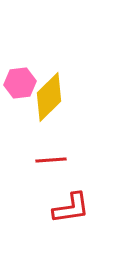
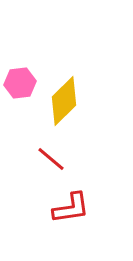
yellow diamond: moved 15 px right, 4 px down
red line: moved 1 px up; rotated 44 degrees clockwise
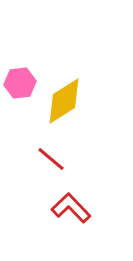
yellow diamond: rotated 12 degrees clockwise
red L-shape: rotated 126 degrees counterclockwise
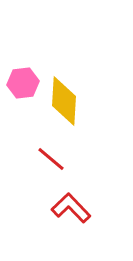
pink hexagon: moved 3 px right
yellow diamond: rotated 54 degrees counterclockwise
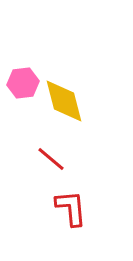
yellow diamond: rotated 18 degrees counterclockwise
red L-shape: rotated 39 degrees clockwise
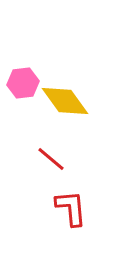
yellow diamond: moved 1 px right; rotated 21 degrees counterclockwise
